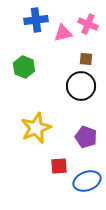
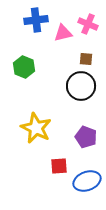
yellow star: rotated 24 degrees counterclockwise
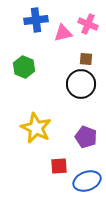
black circle: moved 2 px up
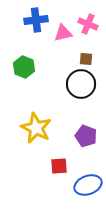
purple pentagon: moved 1 px up
blue ellipse: moved 1 px right, 4 px down
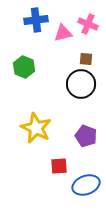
blue ellipse: moved 2 px left
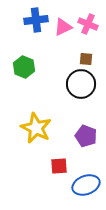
pink triangle: moved 6 px up; rotated 12 degrees counterclockwise
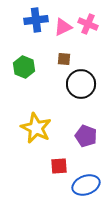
brown square: moved 22 px left
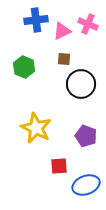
pink triangle: moved 1 px left, 4 px down
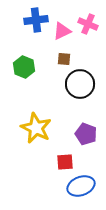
black circle: moved 1 px left
purple pentagon: moved 2 px up
red square: moved 6 px right, 4 px up
blue ellipse: moved 5 px left, 1 px down
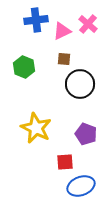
pink cross: rotated 18 degrees clockwise
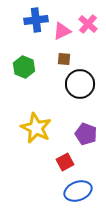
red square: rotated 24 degrees counterclockwise
blue ellipse: moved 3 px left, 5 px down
